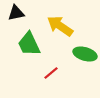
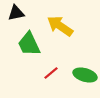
green ellipse: moved 21 px down
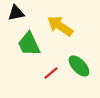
green ellipse: moved 6 px left, 9 px up; rotated 30 degrees clockwise
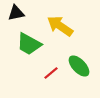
green trapezoid: rotated 36 degrees counterclockwise
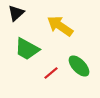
black triangle: rotated 30 degrees counterclockwise
green trapezoid: moved 2 px left, 5 px down
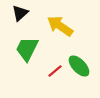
black triangle: moved 4 px right
green trapezoid: rotated 88 degrees clockwise
red line: moved 4 px right, 2 px up
